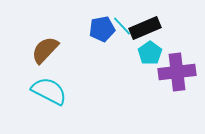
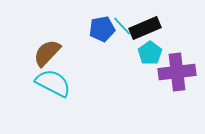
brown semicircle: moved 2 px right, 3 px down
cyan semicircle: moved 4 px right, 8 px up
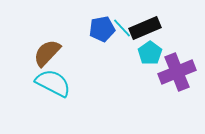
cyan line: moved 2 px down
purple cross: rotated 15 degrees counterclockwise
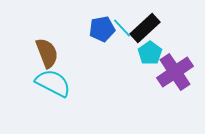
black rectangle: rotated 20 degrees counterclockwise
brown semicircle: rotated 116 degrees clockwise
purple cross: moved 2 px left; rotated 12 degrees counterclockwise
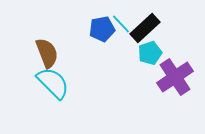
cyan line: moved 1 px left, 4 px up
cyan pentagon: rotated 15 degrees clockwise
purple cross: moved 5 px down
cyan semicircle: rotated 18 degrees clockwise
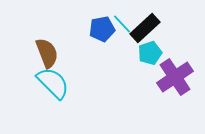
cyan line: moved 1 px right
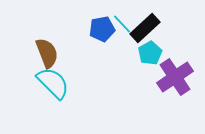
cyan pentagon: rotated 10 degrees counterclockwise
